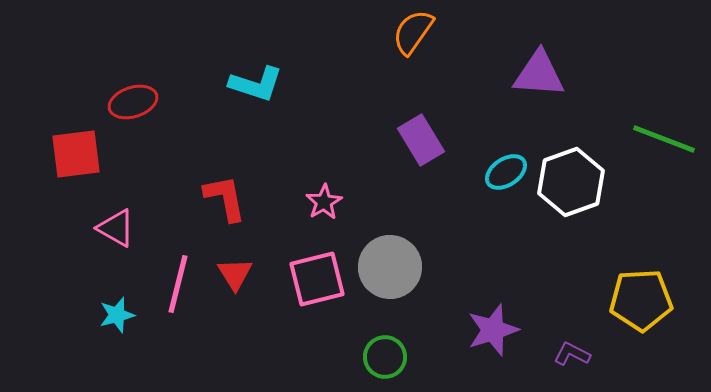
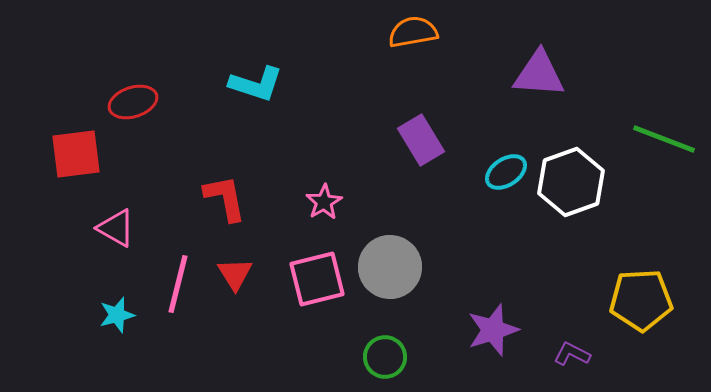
orange semicircle: rotated 45 degrees clockwise
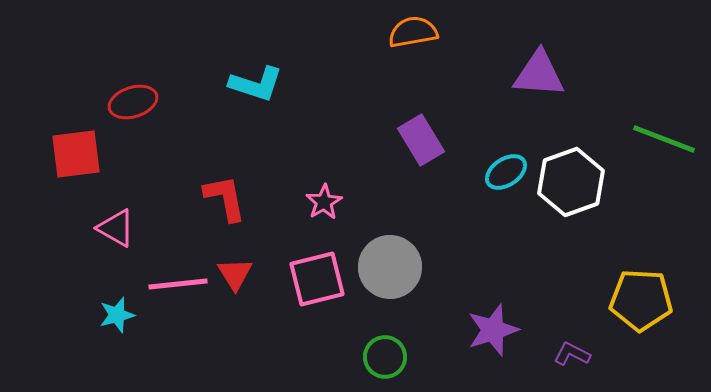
pink line: rotated 70 degrees clockwise
yellow pentagon: rotated 6 degrees clockwise
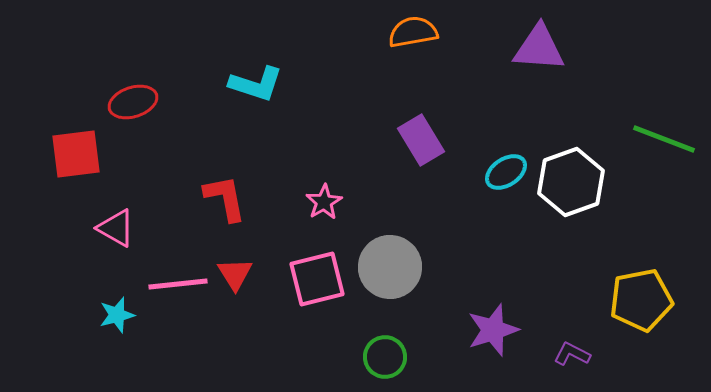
purple triangle: moved 26 px up
yellow pentagon: rotated 14 degrees counterclockwise
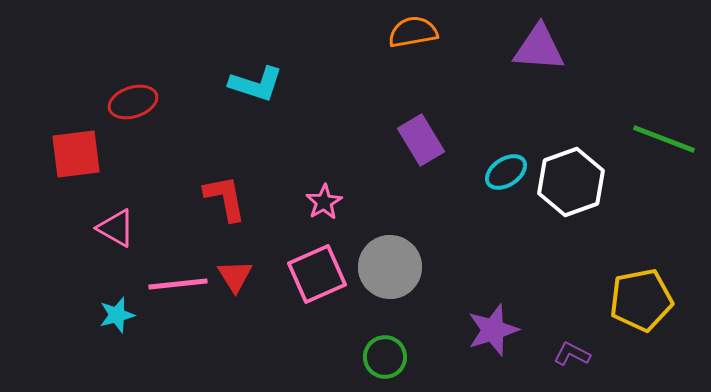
red triangle: moved 2 px down
pink square: moved 5 px up; rotated 10 degrees counterclockwise
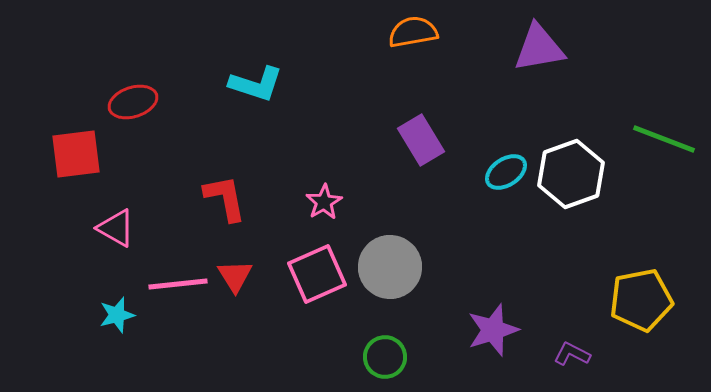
purple triangle: rotated 14 degrees counterclockwise
white hexagon: moved 8 px up
